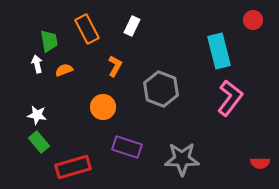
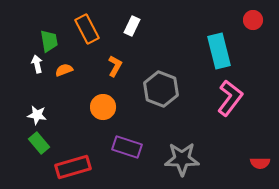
green rectangle: moved 1 px down
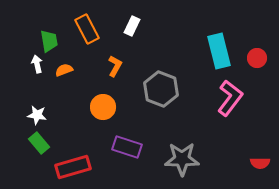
red circle: moved 4 px right, 38 px down
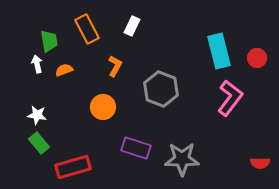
purple rectangle: moved 9 px right, 1 px down
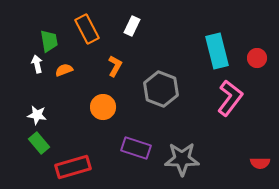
cyan rectangle: moved 2 px left
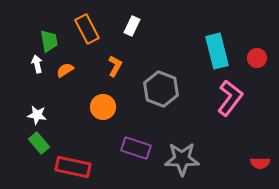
orange semicircle: moved 1 px right; rotated 12 degrees counterclockwise
red rectangle: rotated 28 degrees clockwise
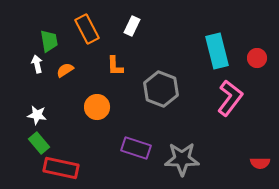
orange L-shape: rotated 150 degrees clockwise
orange circle: moved 6 px left
red rectangle: moved 12 px left, 1 px down
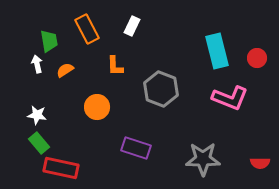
pink L-shape: rotated 75 degrees clockwise
gray star: moved 21 px right
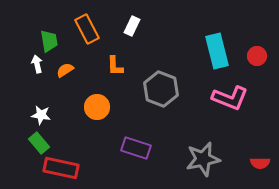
red circle: moved 2 px up
white star: moved 4 px right
gray star: rotated 12 degrees counterclockwise
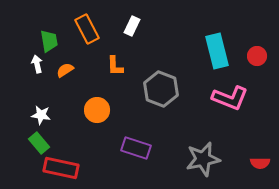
orange circle: moved 3 px down
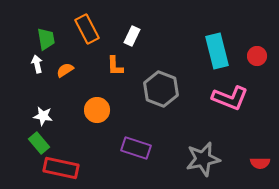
white rectangle: moved 10 px down
green trapezoid: moved 3 px left, 2 px up
white star: moved 2 px right, 1 px down
